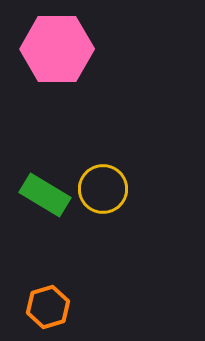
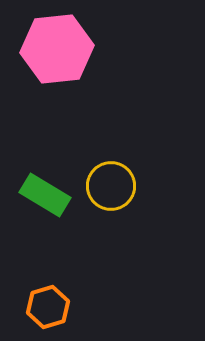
pink hexagon: rotated 6 degrees counterclockwise
yellow circle: moved 8 px right, 3 px up
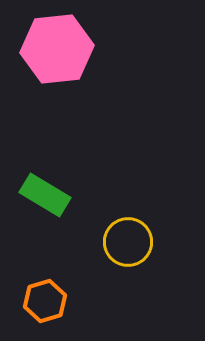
yellow circle: moved 17 px right, 56 px down
orange hexagon: moved 3 px left, 6 px up
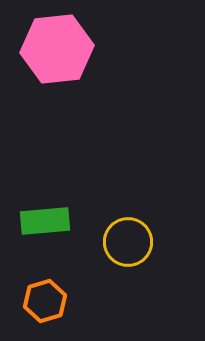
green rectangle: moved 26 px down; rotated 36 degrees counterclockwise
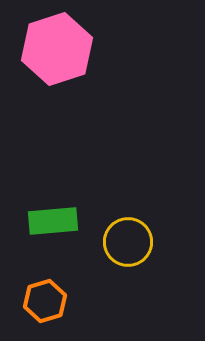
pink hexagon: rotated 12 degrees counterclockwise
green rectangle: moved 8 px right
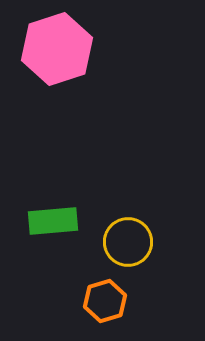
orange hexagon: moved 60 px right
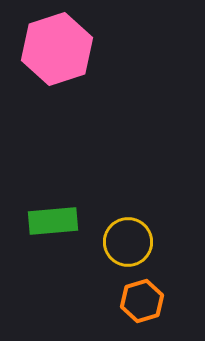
orange hexagon: moved 37 px right
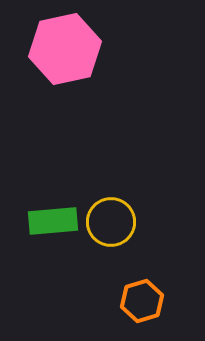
pink hexagon: moved 8 px right; rotated 6 degrees clockwise
yellow circle: moved 17 px left, 20 px up
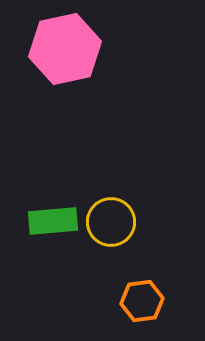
orange hexagon: rotated 9 degrees clockwise
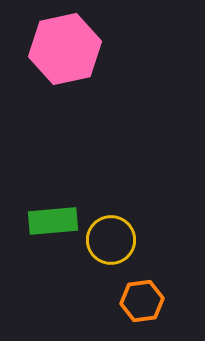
yellow circle: moved 18 px down
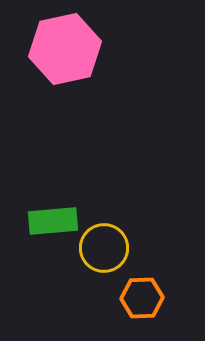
yellow circle: moved 7 px left, 8 px down
orange hexagon: moved 3 px up; rotated 6 degrees clockwise
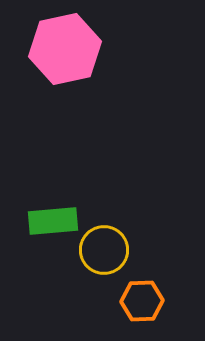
yellow circle: moved 2 px down
orange hexagon: moved 3 px down
